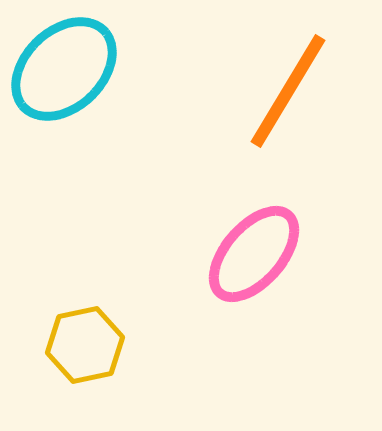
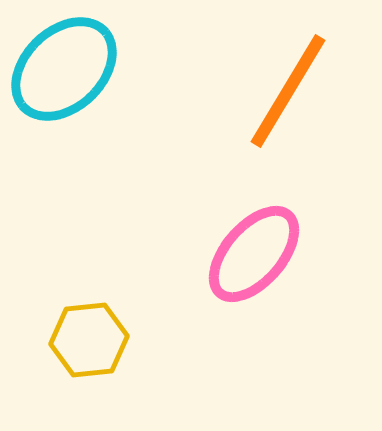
yellow hexagon: moved 4 px right, 5 px up; rotated 6 degrees clockwise
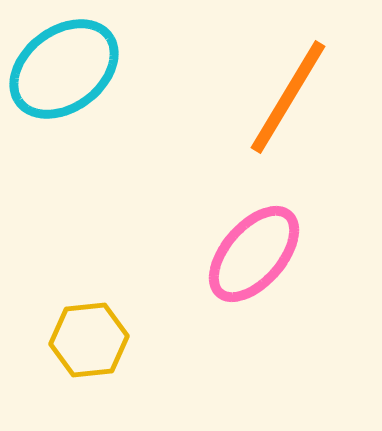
cyan ellipse: rotated 7 degrees clockwise
orange line: moved 6 px down
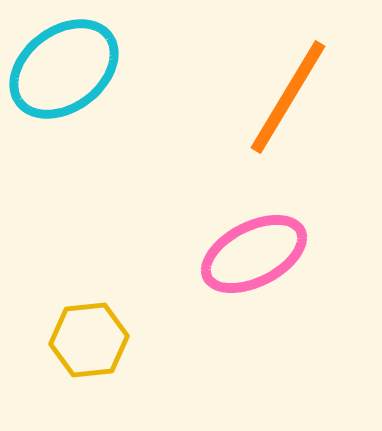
pink ellipse: rotated 22 degrees clockwise
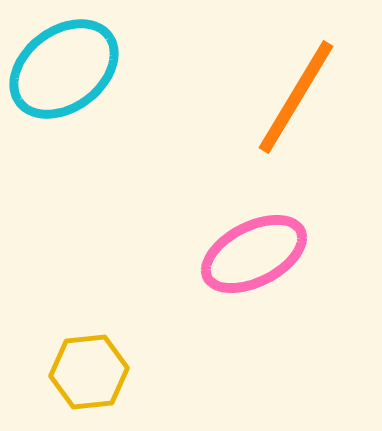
orange line: moved 8 px right
yellow hexagon: moved 32 px down
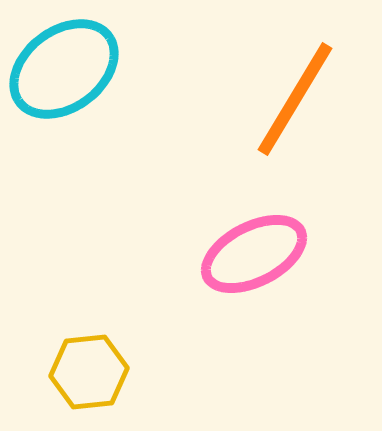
orange line: moved 1 px left, 2 px down
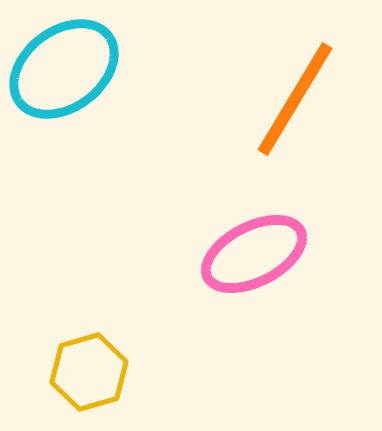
yellow hexagon: rotated 10 degrees counterclockwise
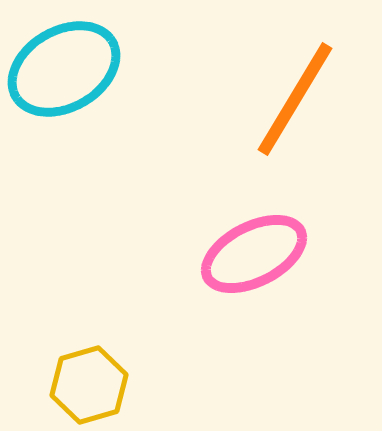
cyan ellipse: rotated 7 degrees clockwise
yellow hexagon: moved 13 px down
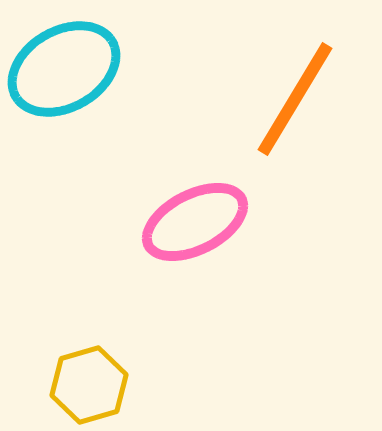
pink ellipse: moved 59 px left, 32 px up
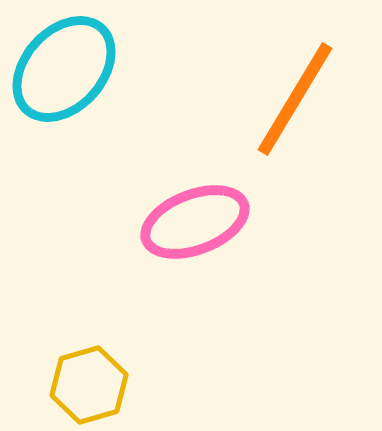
cyan ellipse: rotated 18 degrees counterclockwise
pink ellipse: rotated 6 degrees clockwise
